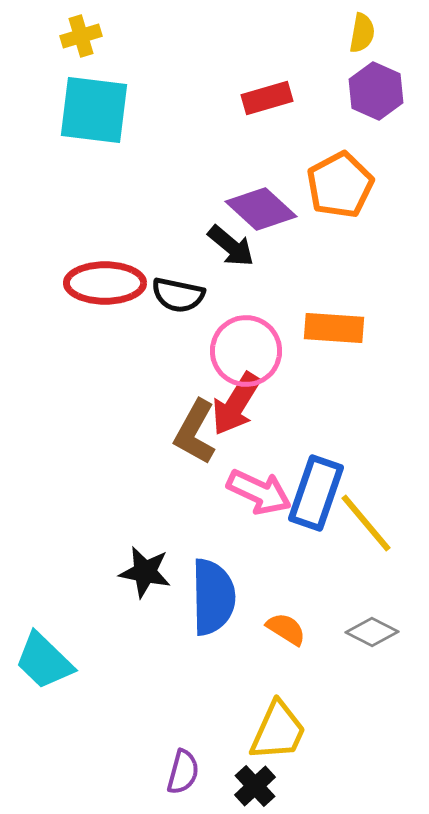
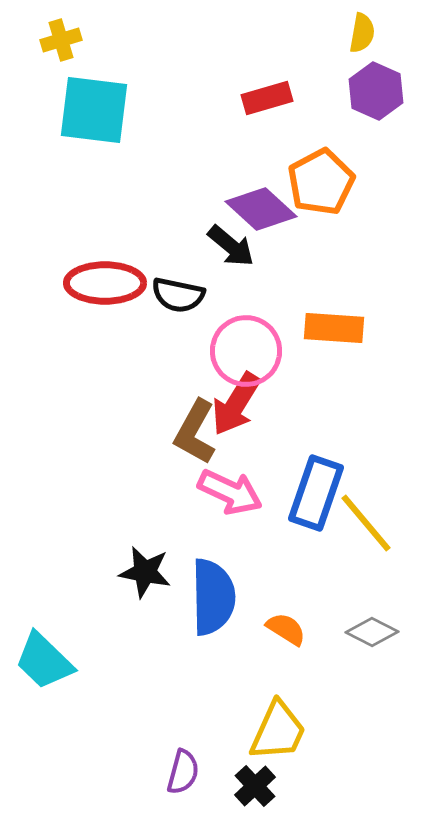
yellow cross: moved 20 px left, 4 px down
orange pentagon: moved 19 px left, 3 px up
pink arrow: moved 29 px left
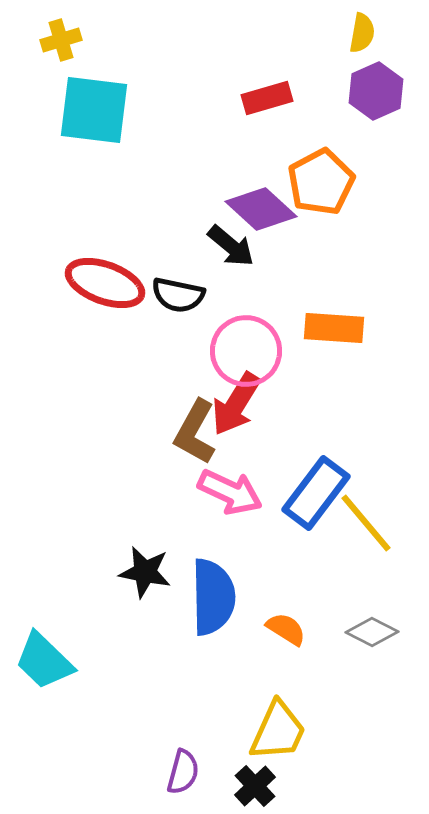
purple hexagon: rotated 12 degrees clockwise
red ellipse: rotated 20 degrees clockwise
blue rectangle: rotated 18 degrees clockwise
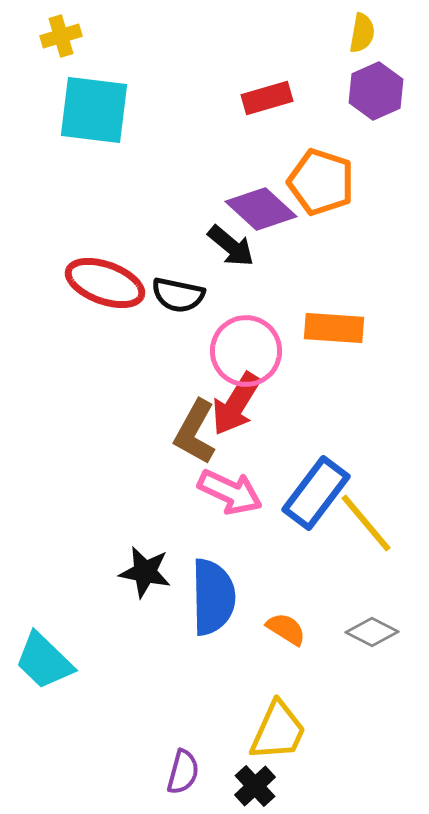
yellow cross: moved 4 px up
orange pentagon: rotated 26 degrees counterclockwise
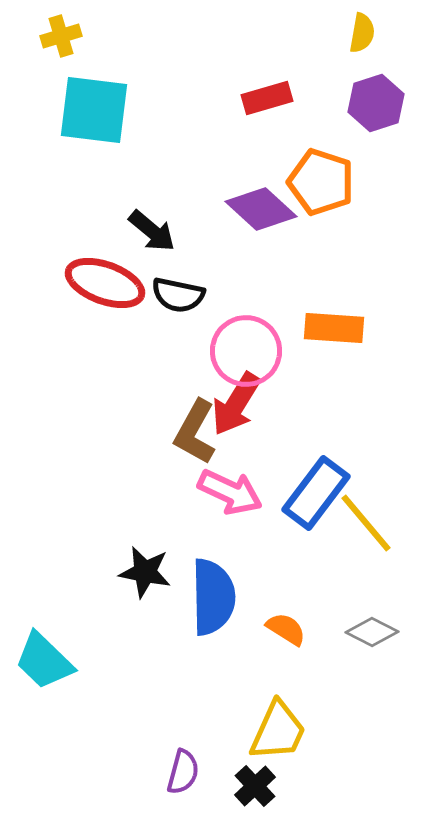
purple hexagon: moved 12 px down; rotated 6 degrees clockwise
black arrow: moved 79 px left, 15 px up
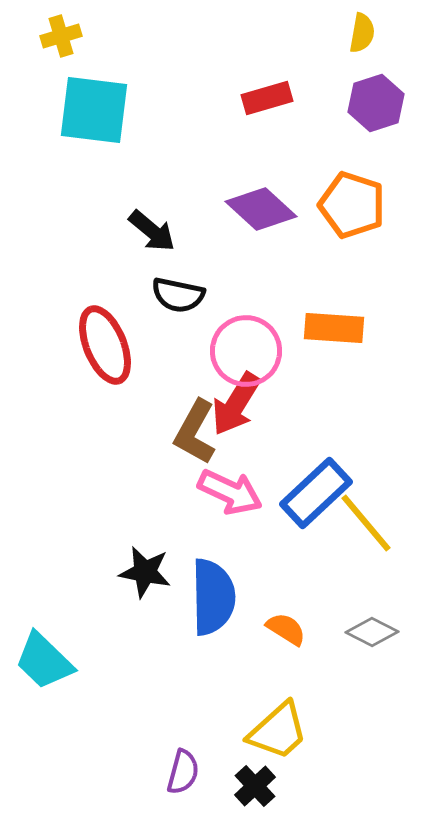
orange pentagon: moved 31 px right, 23 px down
red ellipse: moved 62 px down; rotated 48 degrees clockwise
blue rectangle: rotated 10 degrees clockwise
yellow trapezoid: rotated 24 degrees clockwise
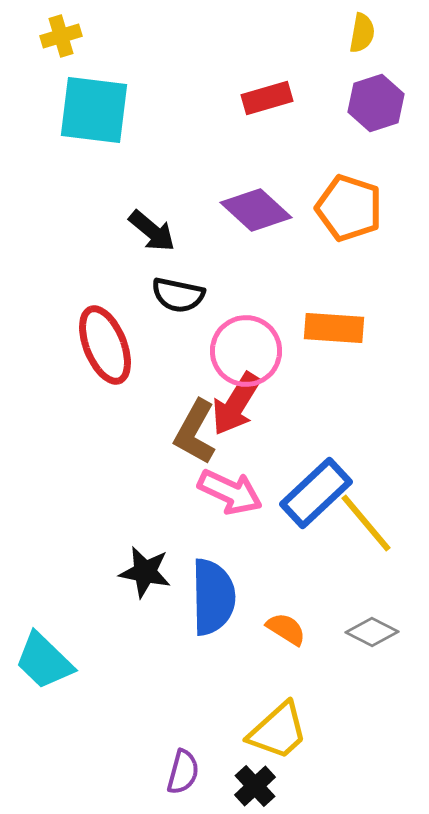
orange pentagon: moved 3 px left, 3 px down
purple diamond: moved 5 px left, 1 px down
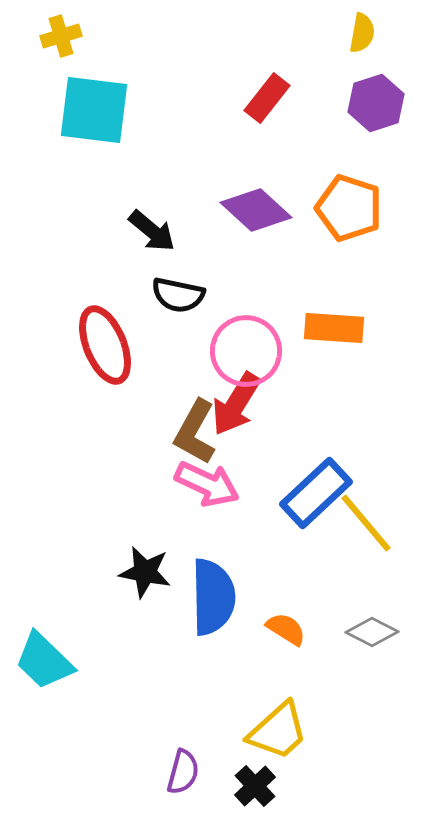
red rectangle: rotated 36 degrees counterclockwise
pink arrow: moved 23 px left, 8 px up
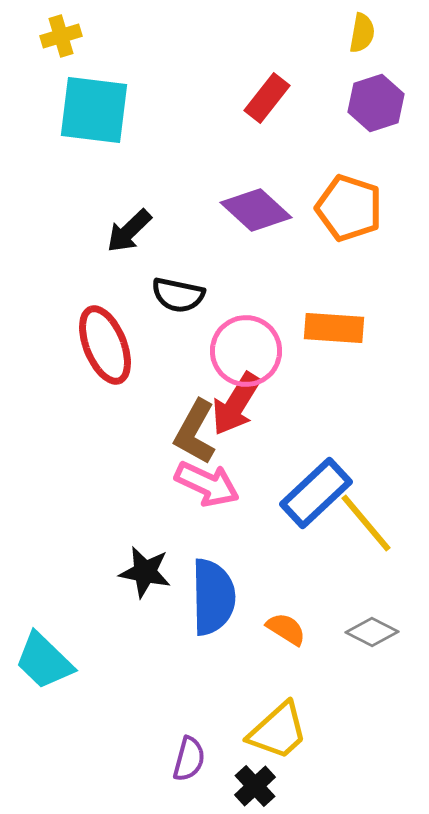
black arrow: moved 23 px left; rotated 96 degrees clockwise
purple semicircle: moved 6 px right, 13 px up
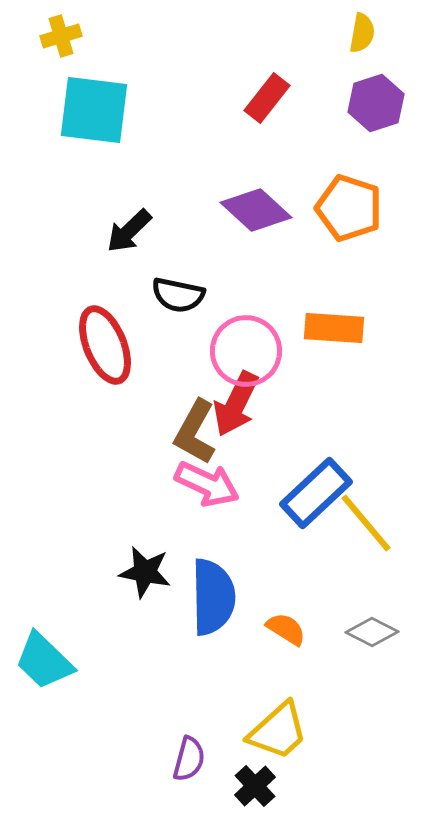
red arrow: rotated 6 degrees counterclockwise
